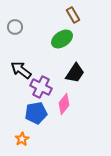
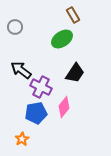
pink diamond: moved 3 px down
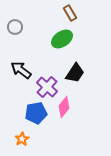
brown rectangle: moved 3 px left, 2 px up
purple cross: moved 6 px right; rotated 15 degrees clockwise
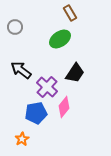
green ellipse: moved 2 px left
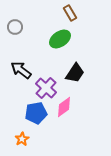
purple cross: moved 1 px left, 1 px down
pink diamond: rotated 15 degrees clockwise
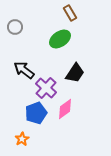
black arrow: moved 3 px right
pink diamond: moved 1 px right, 2 px down
blue pentagon: rotated 10 degrees counterclockwise
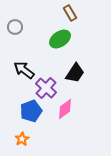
blue pentagon: moved 5 px left, 2 px up
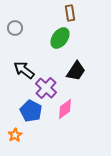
brown rectangle: rotated 21 degrees clockwise
gray circle: moved 1 px down
green ellipse: moved 1 px up; rotated 20 degrees counterclockwise
black trapezoid: moved 1 px right, 2 px up
blue pentagon: rotated 25 degrees counterclockwise
orange star: moved 7 px left, 4 px up
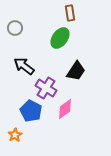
black arrow: moved 4 px up
purple cross: rotated 10 degrees counterclockwise
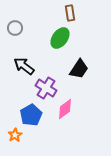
black trapezoid: moved 3 px right, 2 px up
blue pentagon: moved 4 px down; rotated 15 degrees clockwise
